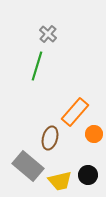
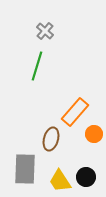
gray cross: moved 3 px left, 3 px up
brown ellipse: moved 1 px right, 1 px down
gray rectangle: moved 3 px left, 3 px down; rotated 52 degrees clockwise
black circle: moved 2 px left, 2 px down
yellow trapezoid: rotated 70 degrees clockwise
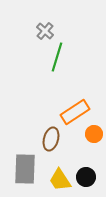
green line: moved 20 px right, 9 px up
orange rectangle: rotated 16 degrees clockwise
yellow trapezoid: moved 1 px up
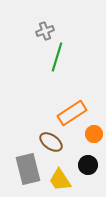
gray cross: rotated 30 degrees clockwise
orange rectangle: moved 3 px left, 1 px down
brown ellipse: moved 3 px down; rotated 70 degrees counterclockwise
gray rectangle: moved 3 px right; rotated 16 degrees counterclockwise
black circle: moved 2 px right, 12 px up
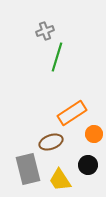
brown ellipse: rotated 55 degrees counterclockwise
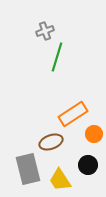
orange rectangle: moved 1 px right, 1 px down
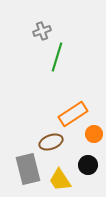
gray cross: moved 3 px left
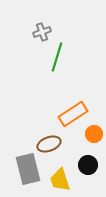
gray cross: moved 1 px down
brown ellipse: moved 2 px left, 2 px down
yellow trapezoid: rotated 15 degrees clockwise
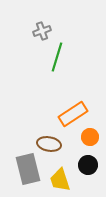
gray cross: moved 1 px up
orange circle: moved 4 px left, 3 px down
brown ellipse: rotated 30 degrees clockwise
